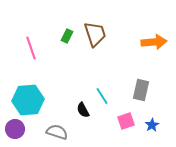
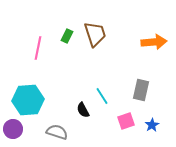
pink line: moved 7 px right; rotated 30 degrees clockwise
purple circle: moved 2 px left
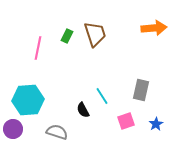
orange arrow: moved 14 px up
blue star: moved 4 px right, 1 px up
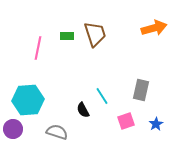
orange arrow: rotated 10 degrees counterclockwise
green rectangle: rotated 64 degrees clockwise
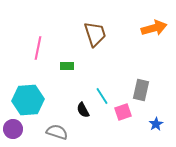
green rectangle: moved 30 px down
pink square: moved 3 px left, 9 px up
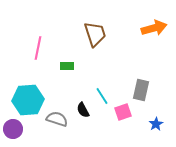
gray semicircle: moved 13 px up
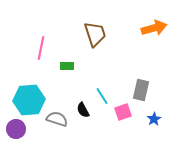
pink line: moved 3 px right
cyan hexagon: moved 1 px right
blue star: moved 2 px left, 5 px up
purple circle: moved 3 px right
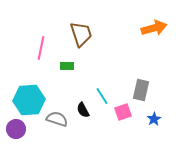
brown trapezoid: moved 14 px left
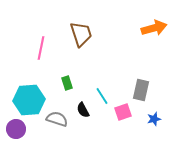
green rectangle: moved 17 px down; rotated 72 degrees clockwise
blue star: rotated 16 degrees clockwise
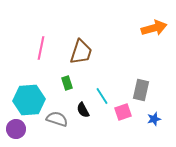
brown trapezoid: moved 18 px down; rotated 36 degrees clockwise
